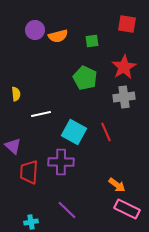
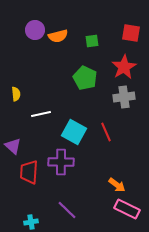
red square: moved 4 px right, 9 px down
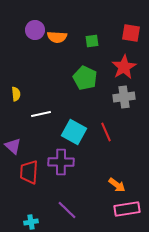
orange semicircle: moved 1 px left, 1 px down; rotated 18 degrees clockwise
pink rectangle: rotated 35 degrees counterclockwise
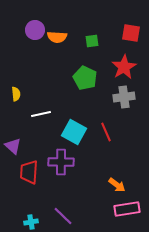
purple line: moved 4 px left, 6 px down
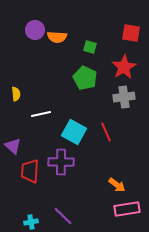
green square: moved 2 px left, 6 px down; rotated 24 degrees clockwise
red trapezoid: moved 1 px right, 1 px up
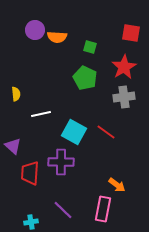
red line: rotated 30 degrees counterclockwise
red trapezoid: moved 2 px down
pink rectangle: moved 24 px left; rotated 70 degrees counterclockwise
purple line: moved 6 px up
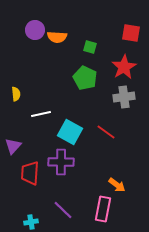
cyan square: moved 4 px left
purple triangle: rotated 30 degrees clockwise
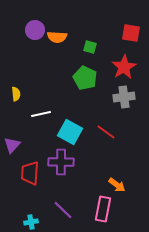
purple triangle: moved 1 px left, 1 px up
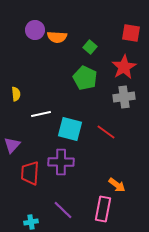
green square: rotated 24 degrees clockwise
cyan square: moved 3 px up; rotated 15 degrees counterclockwise
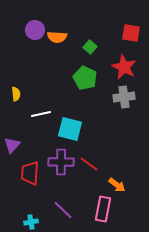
red star: rotated 15 degrees counterclockwise
red line: moved 17 px left, 32 px down
